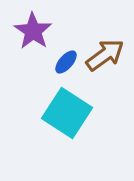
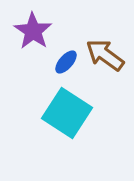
brown arrow: rotated 108 degrees counterclockwise
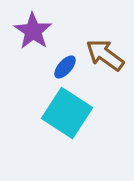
blue ellipse: moved 1 px left, 5 px down
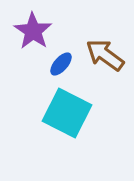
blue ellipse: moved 4 px left, 3 px up
cyan square: rotated 6 degrees counterclockwise
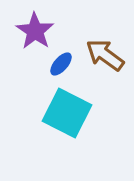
purple star: moved 2 px right
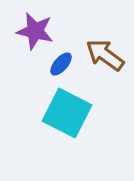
purple star: rotated 21 degrees counterclockwise
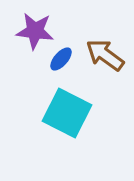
purple star: rotated 6 degrees counterclockwise
blue ellipse: moved 5 px up
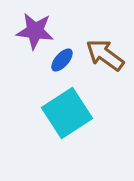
blue ellipse: moved 1 px right, 1 px down
cyan square: rotated 30 degrees clockwise
